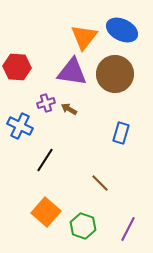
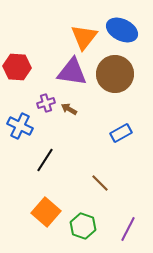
blue rectangle: rotated 45 degrees clockwise
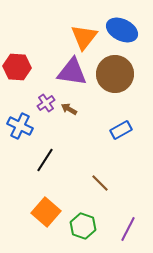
purple cross: rotated 18 degrees counterclockwise
blue rectangle: moved 3 px up
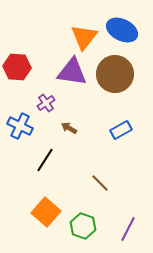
brown arrow: moved 19 px down
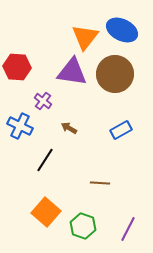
orange triangle: moved 1 px right
purple cross: moved 3 px left, 2 px up; rotated 18 degrees counterclockwise
brown line: rotated 42 degrees counterclockwise
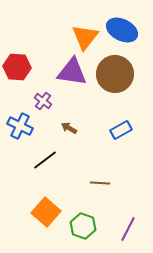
black line: rotated 20 degrees clockwise
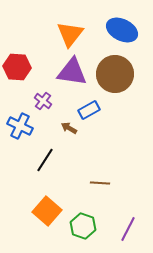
orange triangle: moved 15 px left, 3 px up
blue rectangle: moved 32 px left, 20 px up
black line: rotated 20 degrees counterclockwise
orange square: moved 1 px right, 1 px up
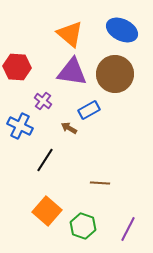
orange triangle: rotated 28 degrees counterclockwise
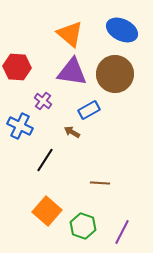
brown arrow: moved 3 px right, 4 px down
purple line: moved 6 px left, 3 px down
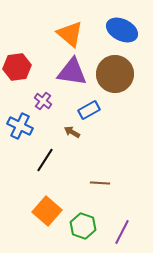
red hexagon: rotated 12 degrees counterclockwise
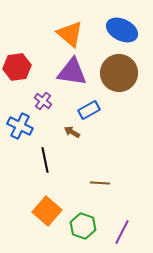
brown circle: moved 4 px right, 1 px up
black line: rotated 45 degrees counterclockwise
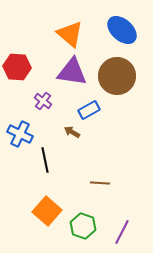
blue ellipse: rotated 16 degrees clockwise
red hexagon: rotated 12 degrees clockwise
brown circle: moved 2 px left, 3 px down
blue cross: moved 8 px down
